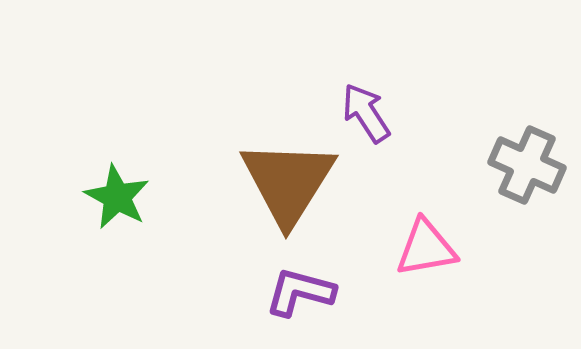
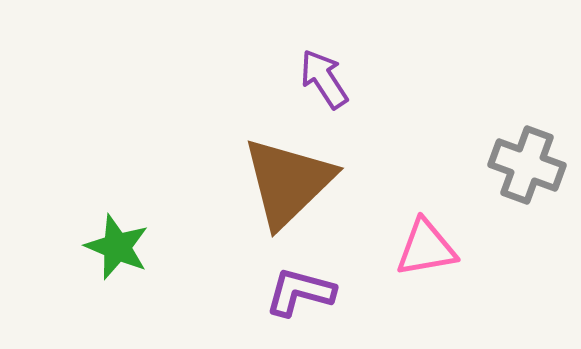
purple arrow: moved 42 px left, 34 px up
gray cross: rotated 4 degrees counterclockwise
brown triangle: rotated 14 degrees clockwise
green star: moved 50 px down; rotated 6 degrees counterclockwise
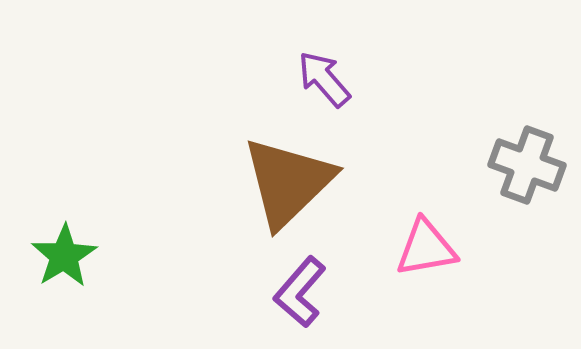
purple arrow: rotated 8 degrees counterclockwise
green star: moved 53 px left, 9 px down; rotated 18 degrees clockwise
purple L-shape: rotated 64 degrees counterclockwise
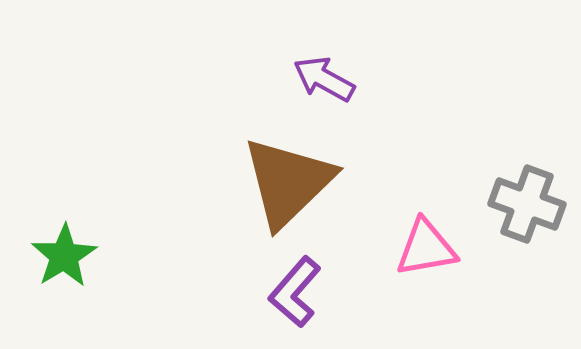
purple arrow: rotated 20 degrees counterclockwise
gray cross: moved 39 px down
purple L-shape: moved 5 px left
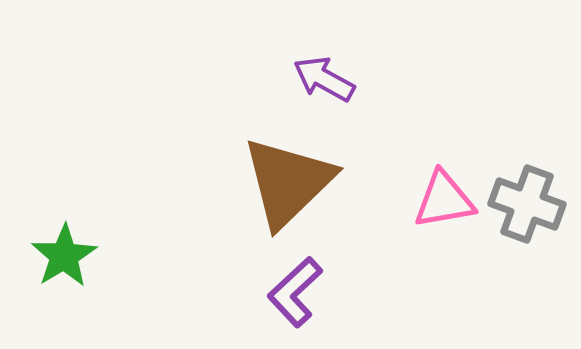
pink triangle: moved 18 px right, 48 px up
purple L-shape: rotated 6 degrees clockwise
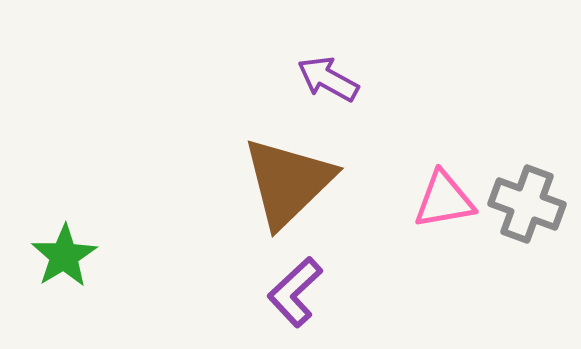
purple arrow: moved 4 px right
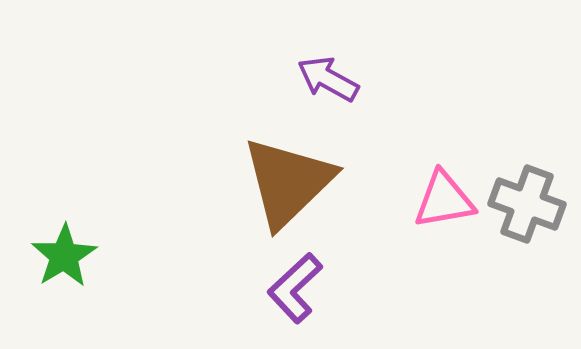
purple L-shape: moved 4 px up
